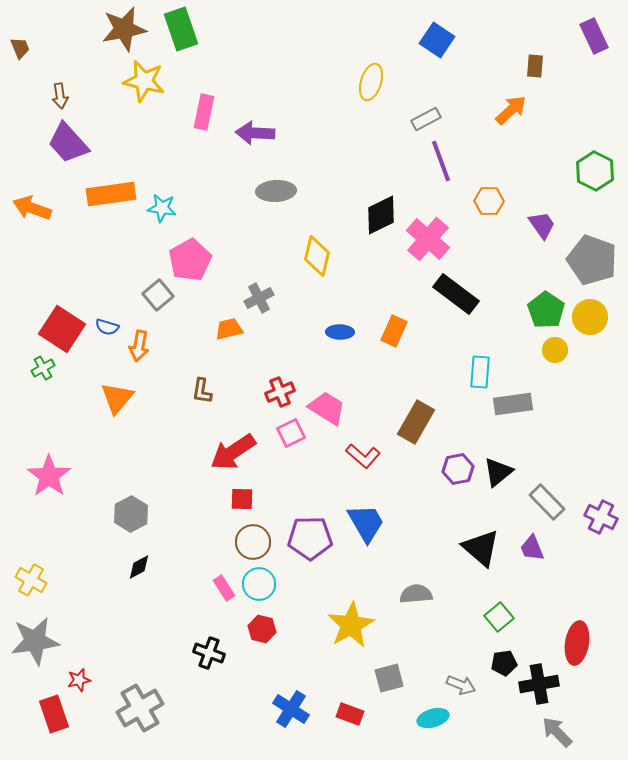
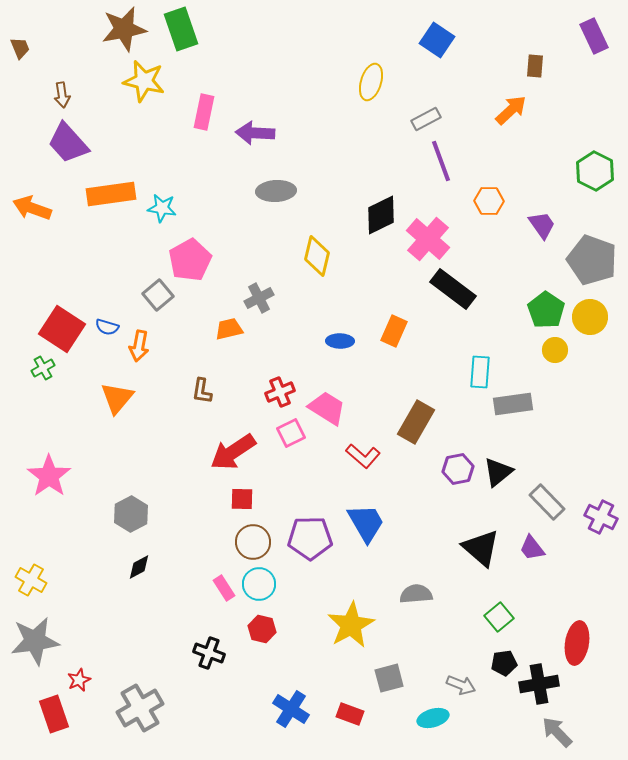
brown arrow at (60, 96): moved 2 px right, 1 px up
black rectangle at (456, 294): moved 3 px left, 5 px up
blue ellipse at (340, 332): moved 9 px down
purple trapezoid at (532, 548): rotated 16 degrees counterclockwise
red star at (79, 680): rotated 10 degrees counterclockwise
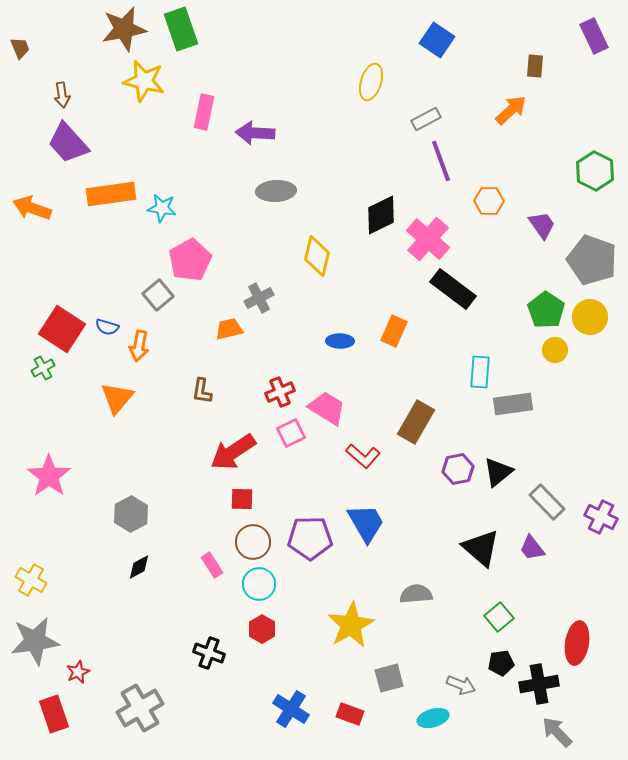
pink rectangle at (224, 588): moved 12 px left, 23 px up
red hexagon at (262, 629): rotated 16 degrees clockwise
black pentagon at (504, 663): moved 3 px left
red star at (79, 680): moved 1 px left, 8 px up
